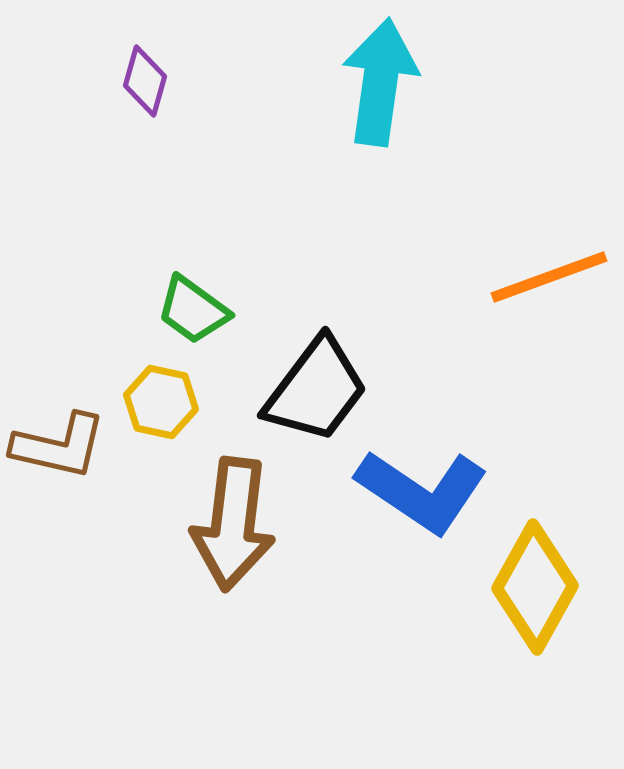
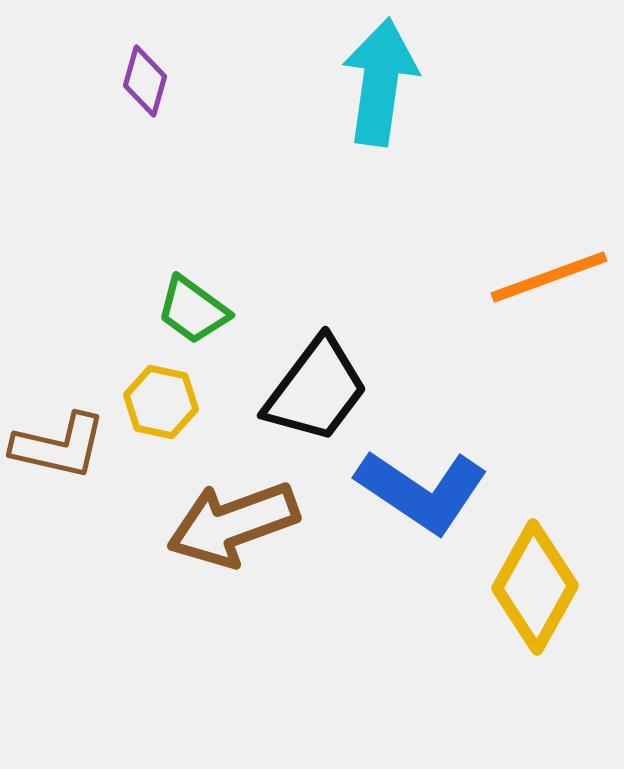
brown arrow: rotated 63 degrees clockwise
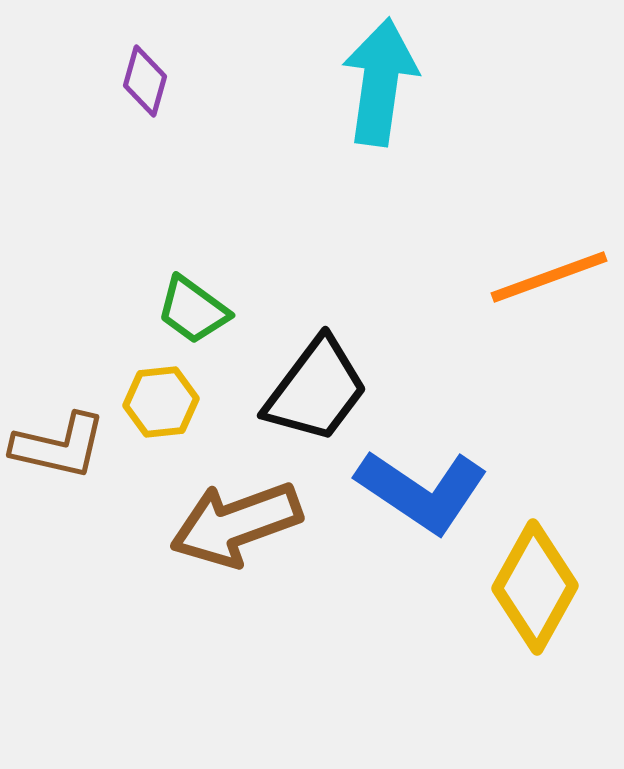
yellow hexagon: rotated 18 degrees counterclockwise
brown arrow: moved 3 px right
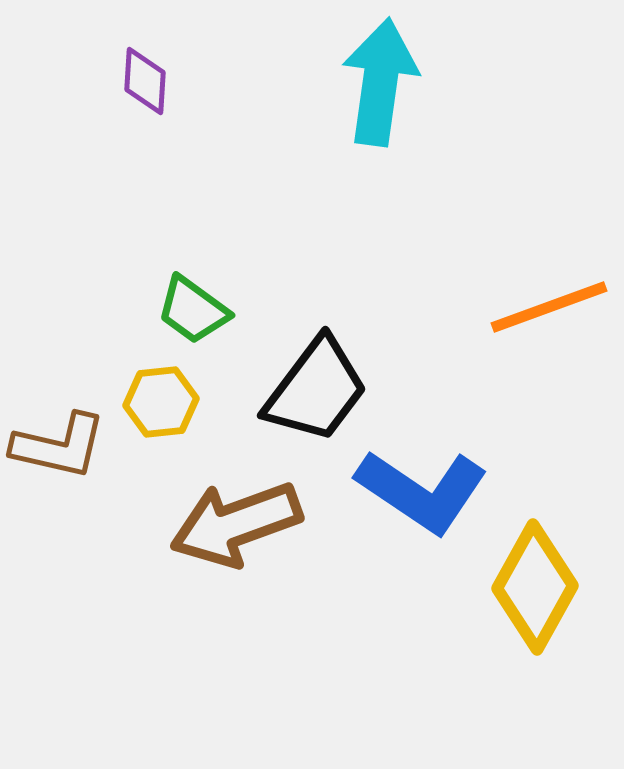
purple diamond: rotated 12 degrees counterclockwise
orange line: moved 30 px down
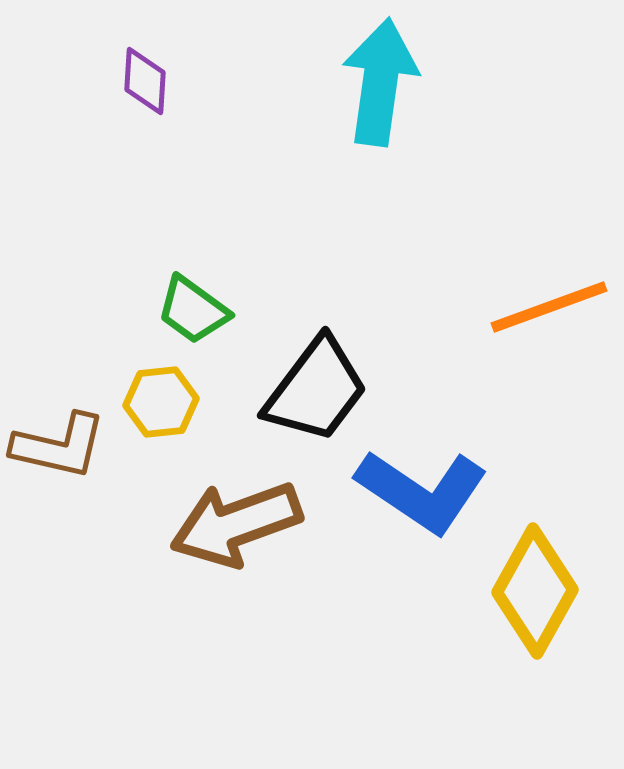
yellow diamond: moved 4 px down
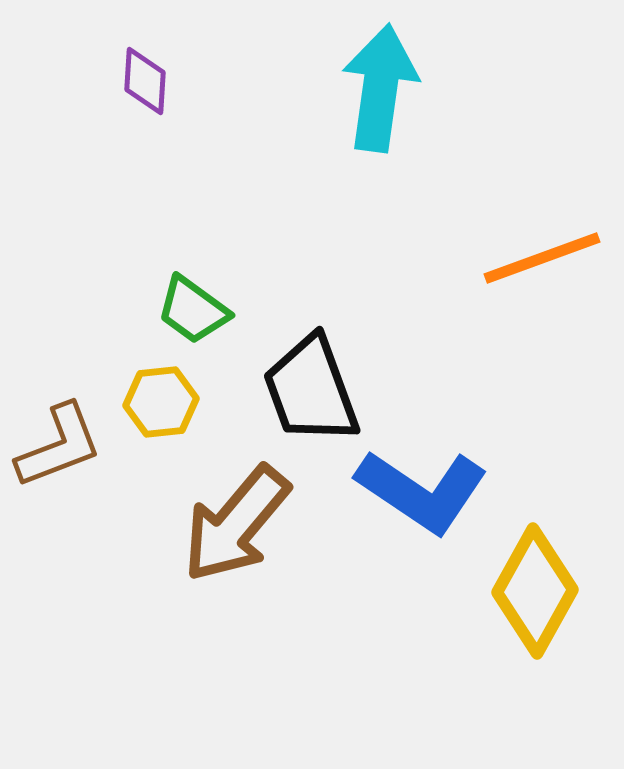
cyan arrow: moved 6 px down
orange line: moved 7 px left, 49 px up
black trapezoid: moved 5 px left; rotated 123 degrees clockwise
brown L-shape: rotated 34 degrees counterclockwise
brown arrow: rotated 30 degrees counterclockwise
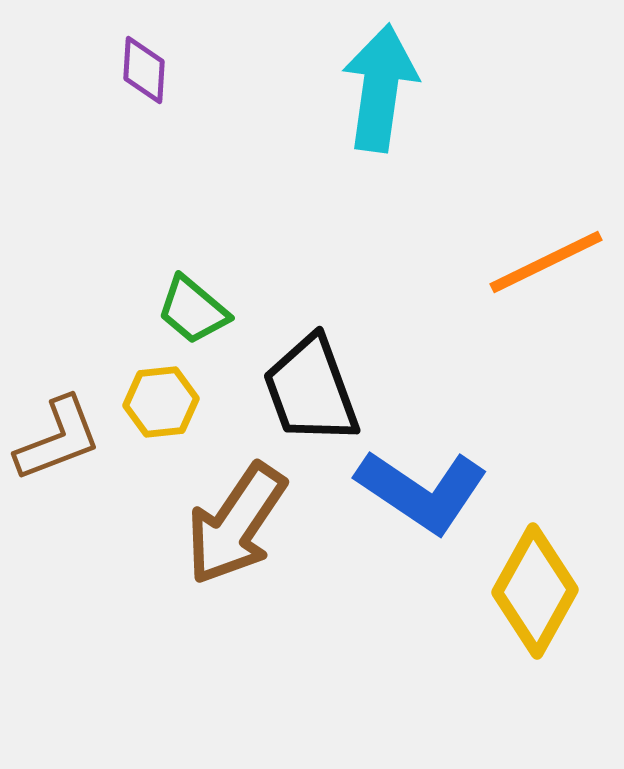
purple diamond: moved 1 px left, 11 px up
orange line: moved 4 px right, 4 px down; rotated 6 degrees counterclockwise
green trapezoid: rotated 4 degrees clockwise
brown L-shape: moved 1 px left, 7 px up
brown arrow: rotated 6 degrees counterclockwise
